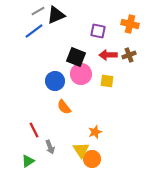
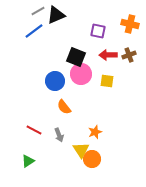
red line: rotated 35 degrees counterclockwise
gray arrow: moved 9 px right, 12 px up
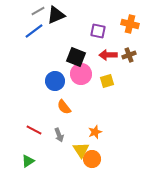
yellow square: rotated 24 degrees counterclockwise
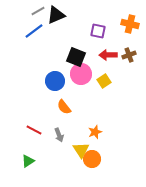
yellow square: moved 3 px left; rotated 16 degrees counterclockwise
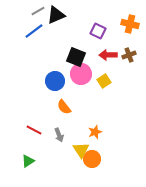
purple square: rotated 14 degrees clockwise
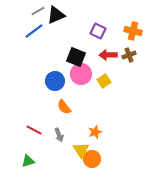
orange cross: moved 3 px right, 7 px down
green triangle: rotated 16 degrees clockwise
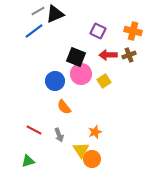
black triangle: moved 1 px left, 1 px up
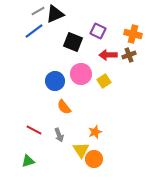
orange cross: moved 3 px down
black square: moved 3 px left, 15 px up
orange circle: moved 2 px right
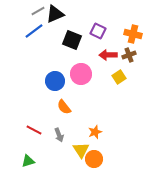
black square: moved 1 px left, 2 px up
yellow square: moved 15 px right, 4 px up
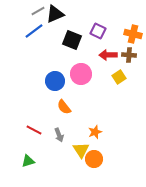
brown cross: rotated 24 degrees clockwise
